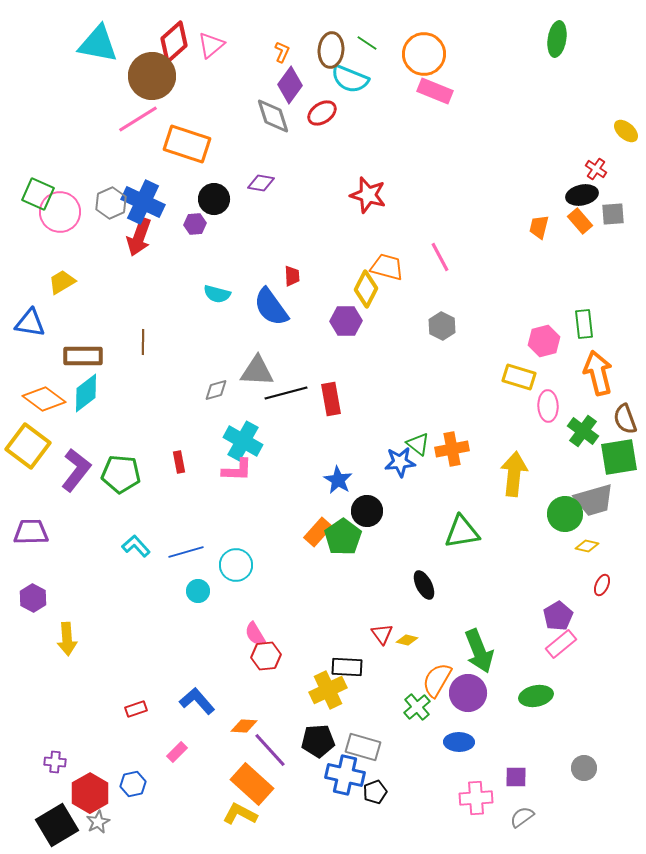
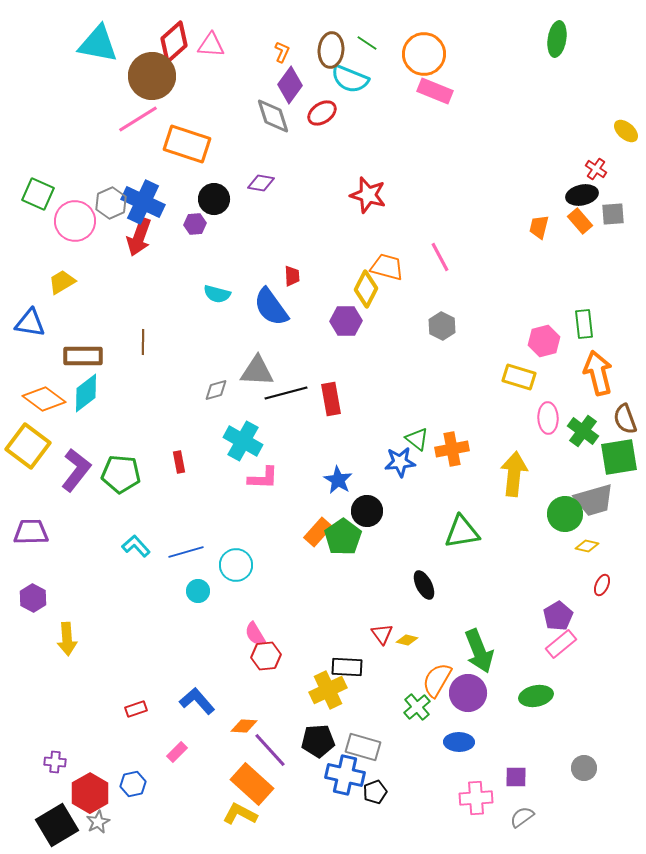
pink triangle at (211, 45): rotated 44 degrees clockwise
pink circle at (60, 212): moved 15 px right, 9 px down
pink ellipse at (548, 406): moved 12 px down
green triangle at (418, 444): moved 1 px left, 5 px up
pink L-shape at (237, 470): moved 26 px right, 8 px down
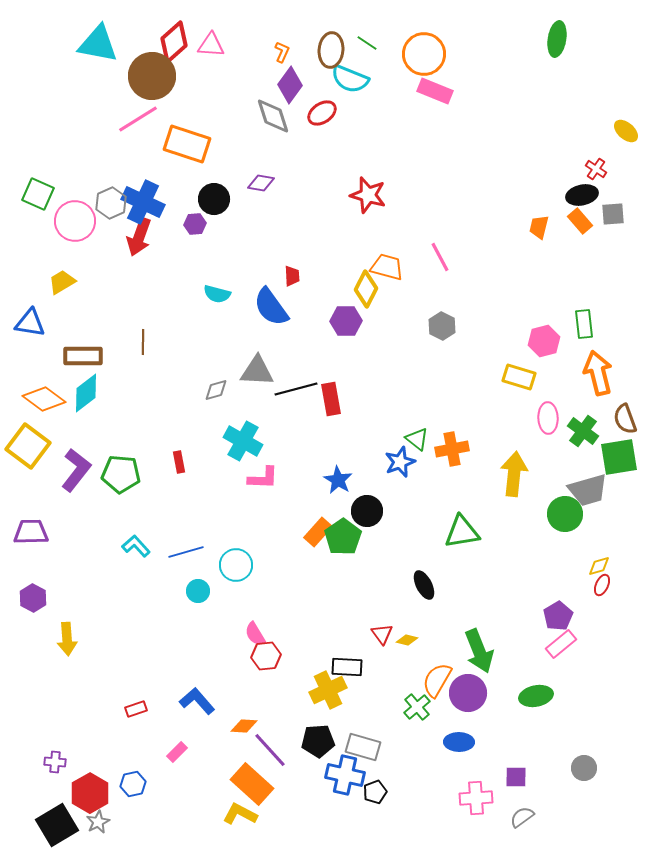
black line at (286, 393): moved 10 px right, 4 px up
blue star at (400, 462): rotated 16 degrees counterclockwise
gray trapezoid at (594, 500): moved 6 px left, 10 px up
yellow diamond at (587, 546): moved 12 px right, 20 px down; rotated 30 degrees counterclockwise
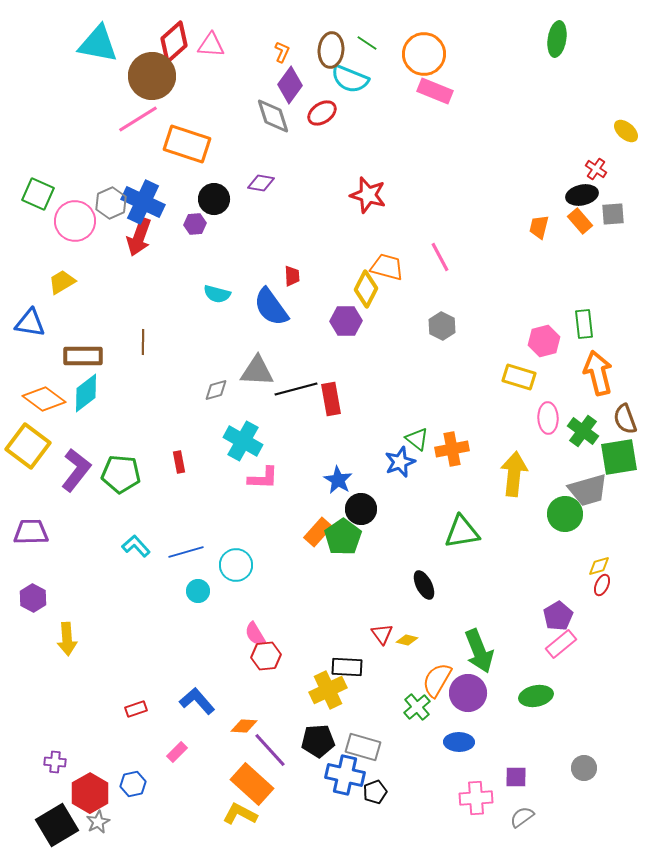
black circle at (367, 511): moved 6 px left, 2 px up
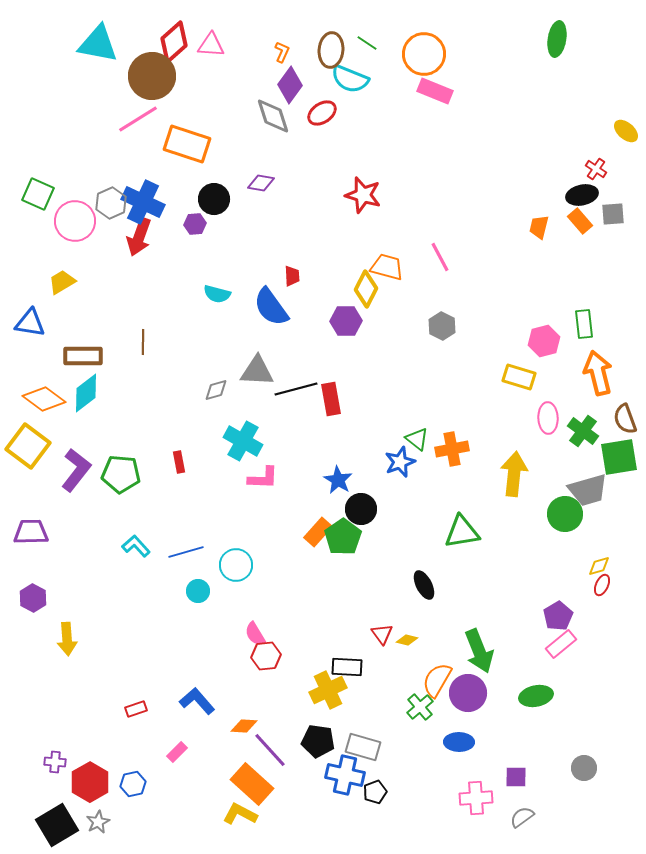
red star at (368, 195): moved 5 px left
green cross at (417, 707): moved 3 px right
black pentagon at (318, 741): rotated 12 degrees clockwise
red hexagon at (90, 793): moved 11 px up
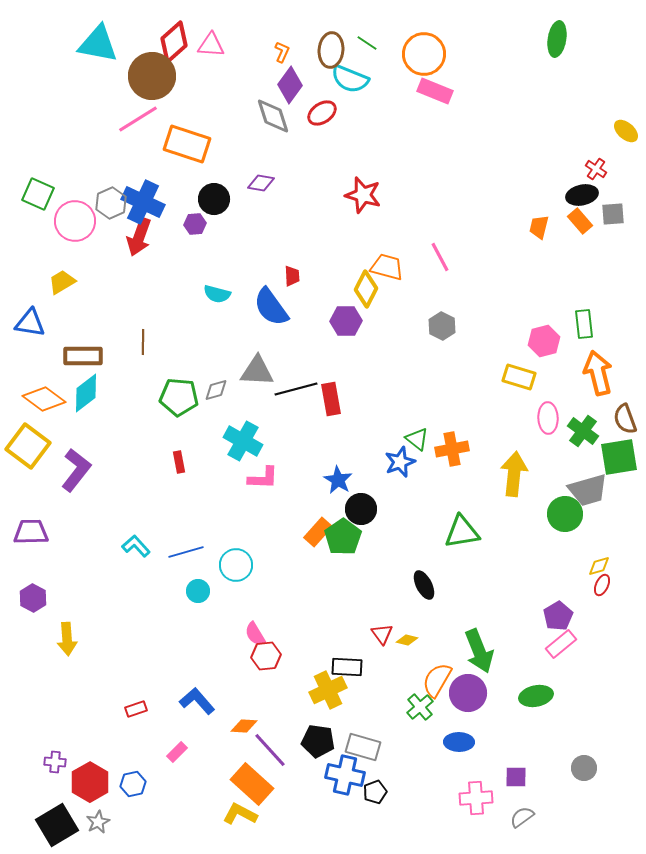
green pentagon at (121, 474): moved 58 px right, 77 px up
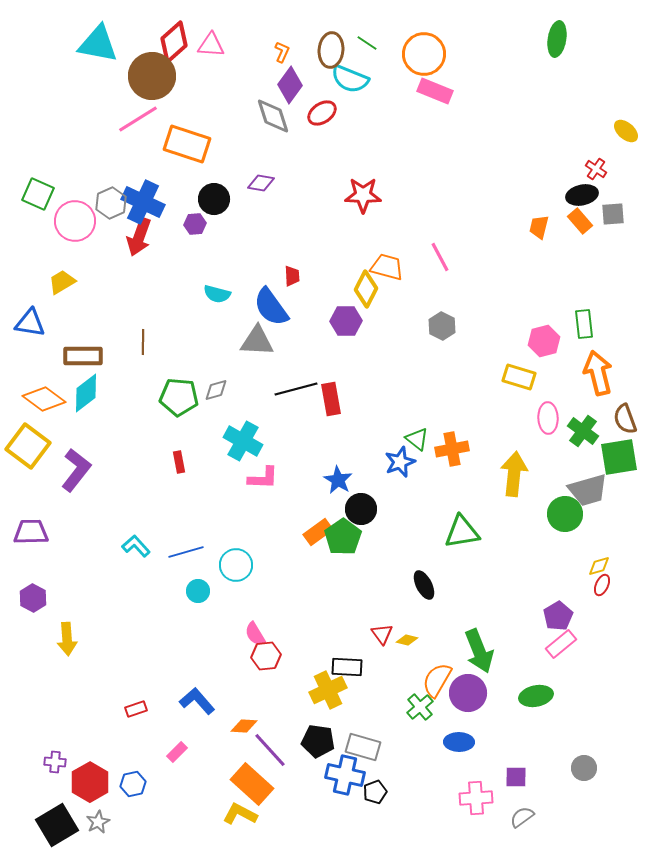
red star at (363, 195): rotated 15 degrees counterclockwise
gray triangle at (257, 371): moved 30 px up
orange rectangle at (318, 532): rotated 12 degrees clockwise
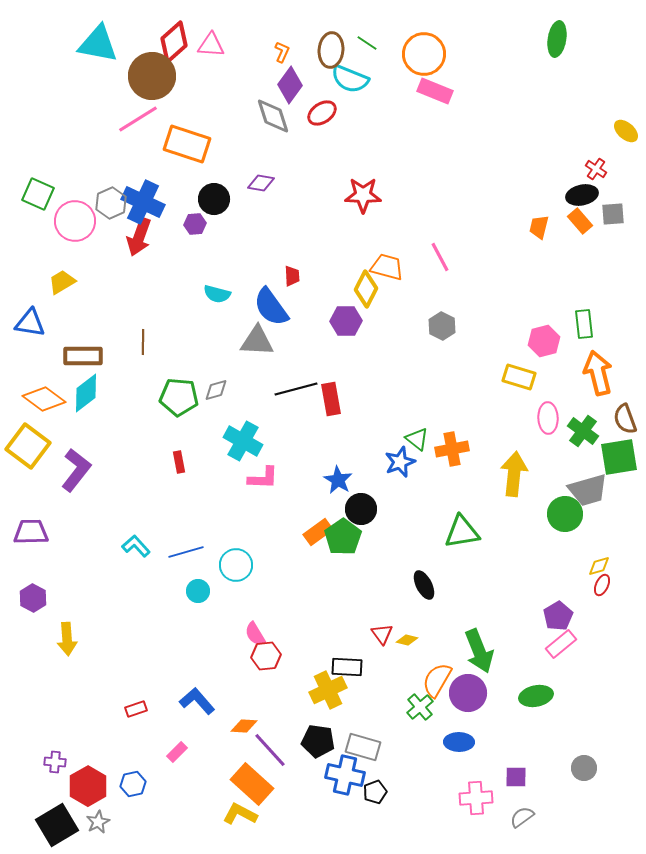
red hexagon at (90, 782): moved 2 px left, 4 px down
